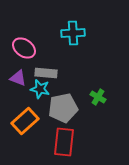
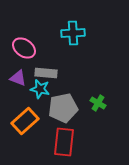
green cross: moved 6 px down
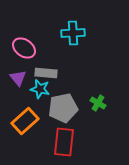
purple triangle: rotated 30 degrees clockwise
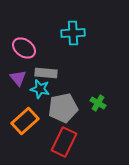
red rectangle: rotated 20 degrees clockwise
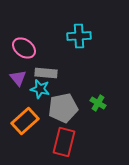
cyan cross: moved 6 px right, 3 px down
red rectangle: rotated 12 degrees counterclockwise
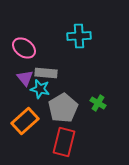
purple triangle: moved 7 px right
gray pentagon: rotated 20 degrees counterclockwise
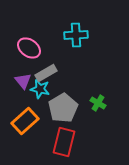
cyan cross: moved 3 px left, 1 px up
pink ellipse: moved 5 px right
gray rectangle: rotated 35 degrees counterclockwise
purple triangle: moved 2 px left, 3 px down
